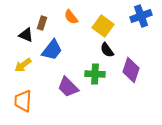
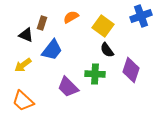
orange semicircle: rotated 98 degrees clockwise
orange trapezoid: rotated 50 degrees counterclockwise
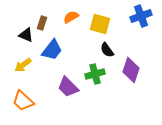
yellow square: moved 3 px left, 2 px up; rotated 20 degrees counterclockwise
green cross: rotated 18 degrees counterclockwise
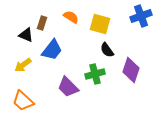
orange semicircle: rotated 63 degrees clockwise
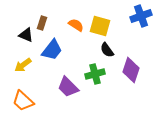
orange semicircle: moved 5 px right, 8 px down
yellow square: moved 2 px down
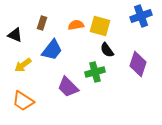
orange semicircle: rotated 42 degrees counterclockwise
black triangle: moved 11 px left
purple diamond: moved 7 px right, 6 px up
green cross: moved 2 px up
orange trapezoid: rotated 10 degrees counterclockwise
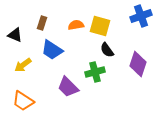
blue trapezoid: rotated 85 degrees clockwise
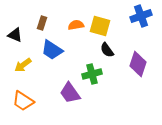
green cross: moved 3 px left, 2 px down
purple trapezoid: moved 2 px right, 6 px down; rotated 10 degrees clockwise
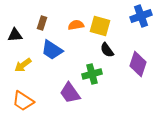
black triangle: rotated 28 degrees counterclockwise
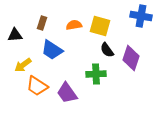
blue cross: rotated 30 degrees clockwise
orange semicircle: moved 2 px left
purple diamond: moved 7 px left, 6 px up
green cross: moved 4 px right; rotated 12 degrees clockwise
purple trapezoid: moved 3 px left
orange trapezoid: moved 14 px right, 15 px up
